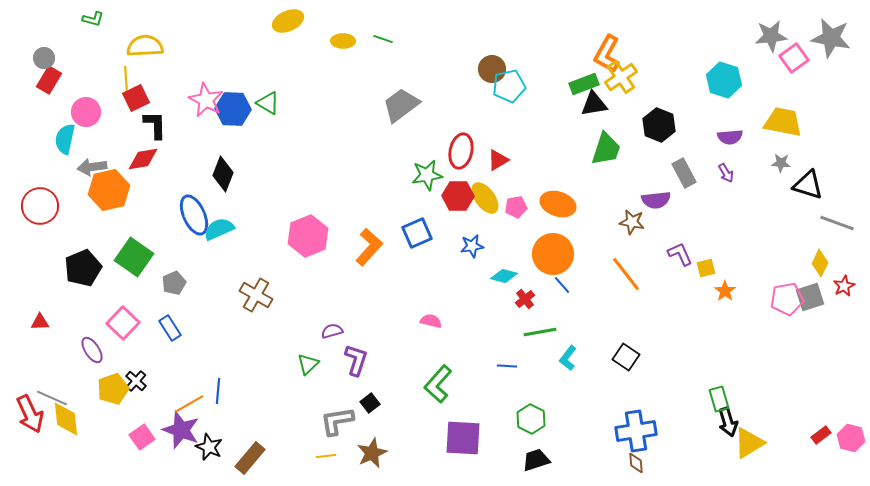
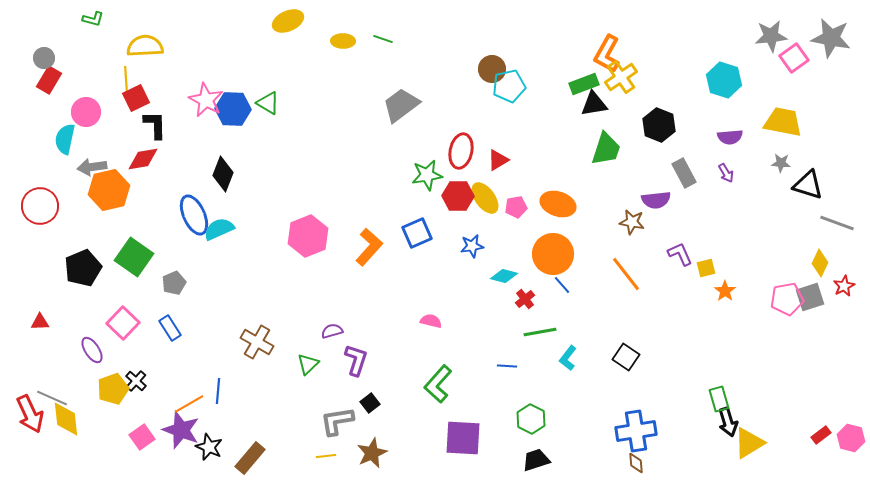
brown cross at (256, 295): moved 1 px right, 47 px down
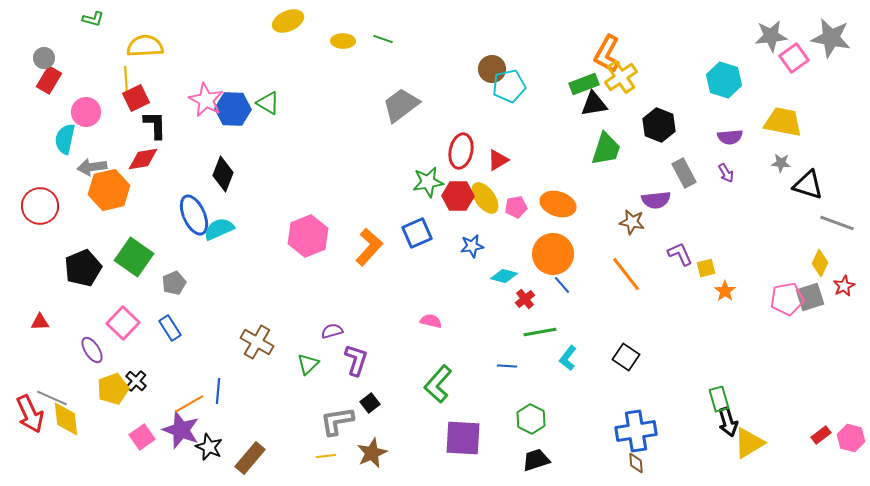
green star at (427, 175): moved 1 px right, 7 px down
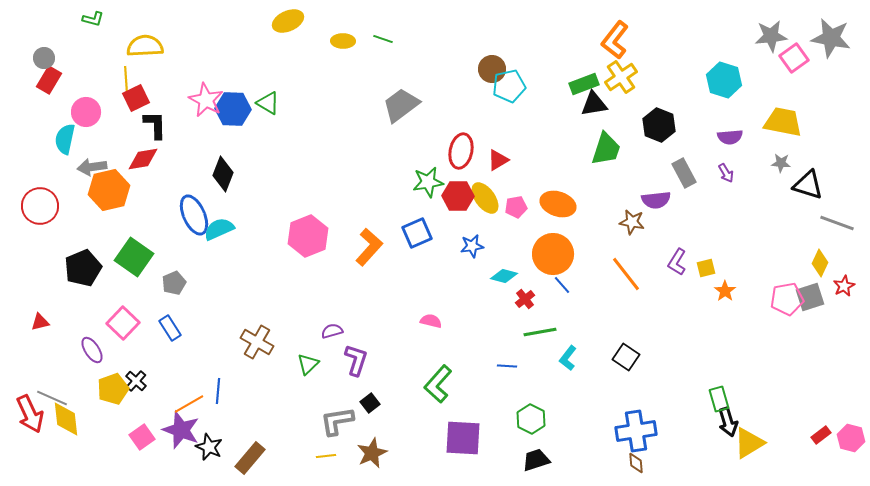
orange L-shape at (607, 54): moved 8 px right, 14 px up; rotated 9 degrees clockwise
purple L-shape at (680, 254): moved 3 px left, 8 px down; rotated 124 degrees counterclockwise
red triangle at (40, 322): rotated 12 degrees counterclockwise
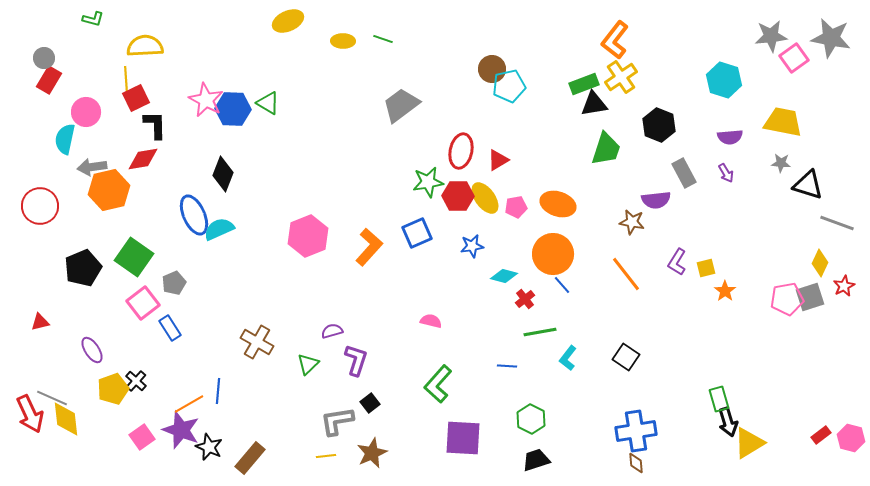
pink square at (123, 323): moved 20 px right, 20 px up; rotated 8 degrees clockwise
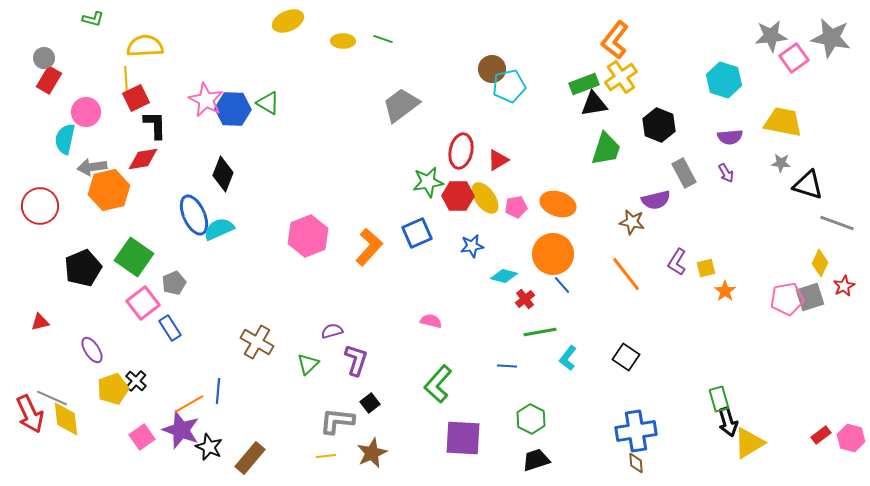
purple semicircle at (656, 200): rotated 8 degrees counterclockwise
gray L-shape at (337, 421): rotated 15 degrees clockwise
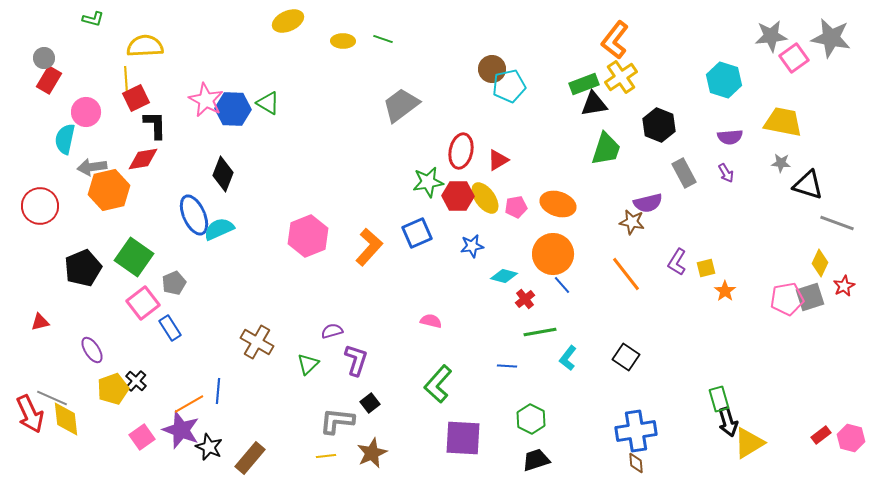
purple semicircle at (656, 200): moved 8 px left, 3 px down
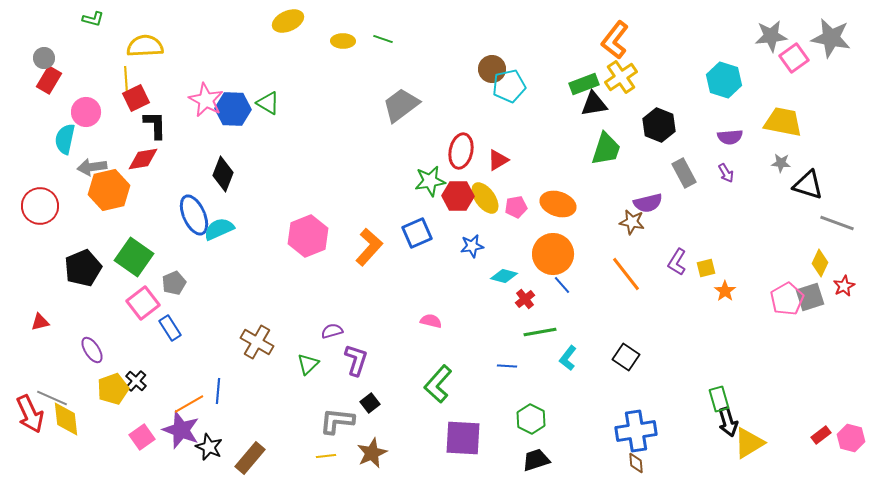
green star at (428, 182): moved 2 px right, 1 px up
pink pentagon at (787, 299): rotated 20 degrees counterclockwise
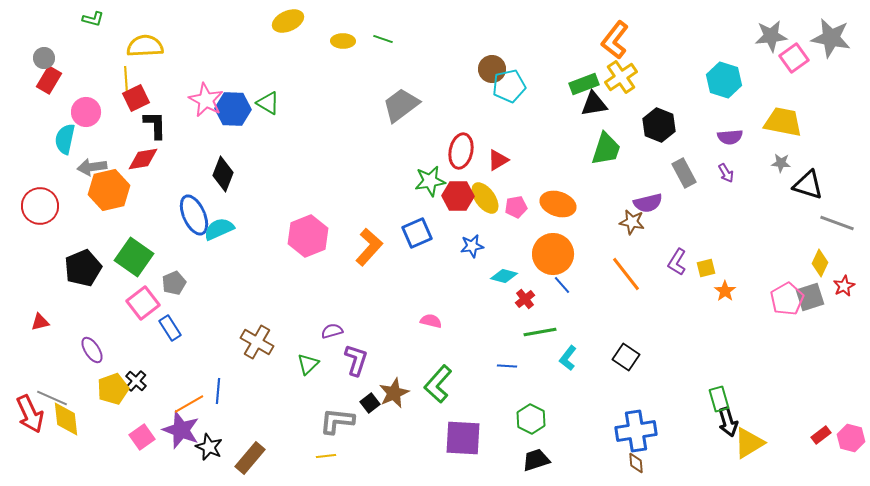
brown star at (372, 453): moved 22 px right, 60 px up
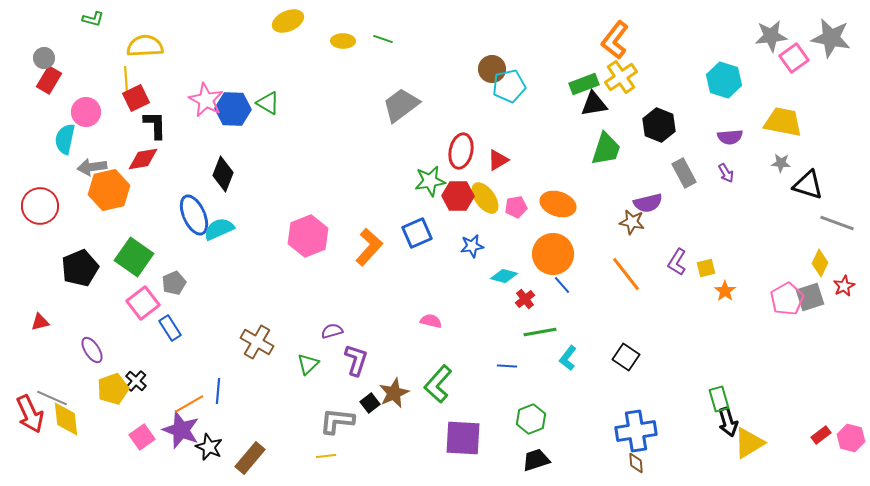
black pentagon at (83, 268): moved 3 px left
green hexagon at (531, 419): rotated 12 degrees clockwise
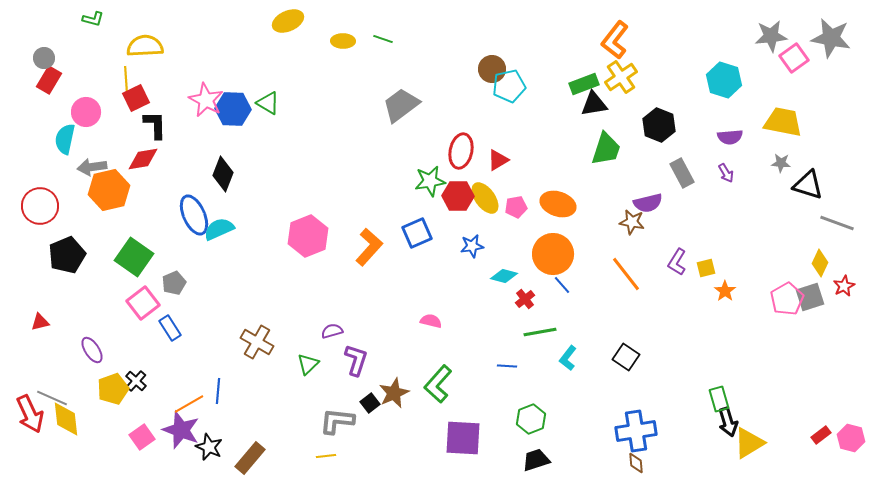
gray rectangle at (684, 173): moved 2 px left
black pentagon at (80, 268): moved 13 px left, 13 px up
